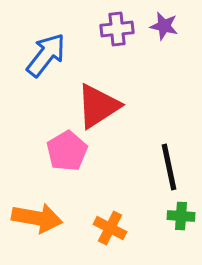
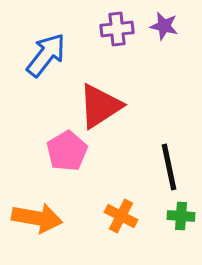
red triangle: moved 2 px right
orange cross: moved 11 px right, 12 px up
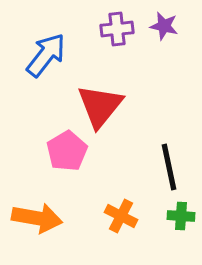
red triangle: rotated 18 degrees counterclockwise
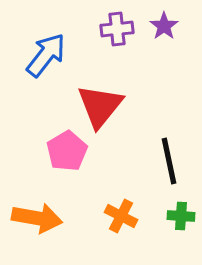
purple star: rotated 24 degrees clockwise
black line: moved 6 px up
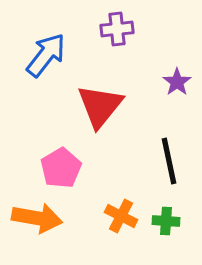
purple star: moved 13 px right, 56 px down
pink pentagon: moved 6 px left, 17 px down
green cross: moved 15 px left, 5 px down
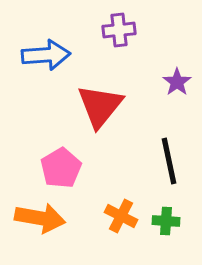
purple cross: moved 2 px right, 1 px down
blue arrow: rotated 48 degrees clockwise
orange arrow: moved 3 px right
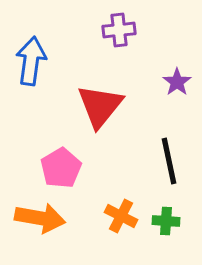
blue arrow: moved 15 px left, 6 px down; rotated 78 degrees counterclockwise
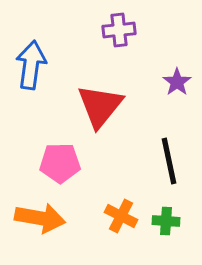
blue arrow: moved 4 px down
pink pentagon: moved 1 px left, 5 px up; rotated 30 degrees clockwise
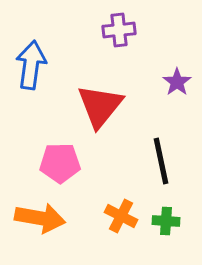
black line: moved 8 px left
